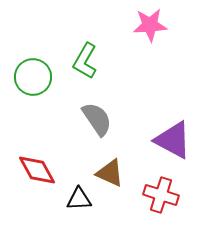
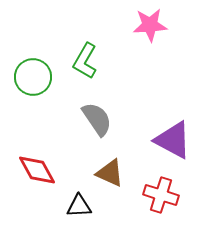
black triangle: moved 7 px down
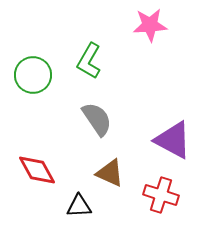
green L-shape: moved 4 px right
green circle: moved 2 px up
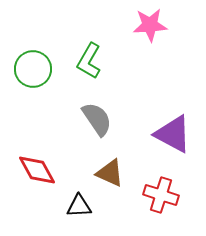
green circle: moved 6 px up
purple triangle: moved 6 px up
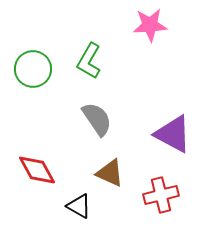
red cross: rotated 32 degrees counterclockwise
black triangle: rotated 32 degrees clockwise
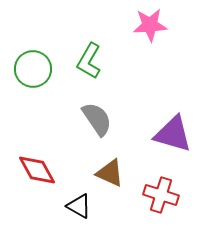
purple triangle: rotated 12 degrees counterclockwise
red cross: rotated 32 degrees clockwise
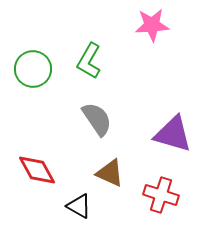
pink star: moved 2 px right
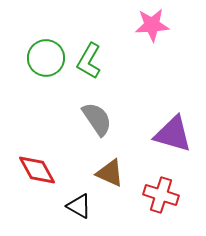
green circle: moved 13 px right, 11 px up
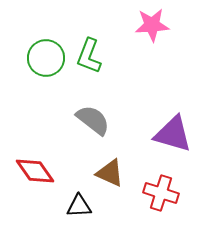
green L-shape: moved 5 px up; rotated 9 degrees counterclockwise
gray semicircle: moved 4 px left, 1 px down; rotated 18 degrees counterclockwise
red diamond: moved 2 px left, 1 px down; rotated 6 degrees counterclockwise
red cross: moved 2 px up
black triangle: rotated 32 degrees counterclockwise
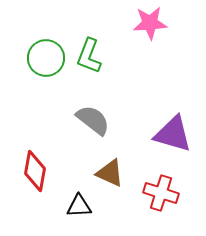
pink star: moved 2 px left, 2 px up
red diamond: rotated 45 degrees clockwise
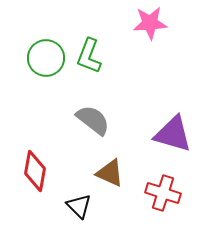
red cross: moved 2 px right
black triangle: rotated 48 degrees clockwise
